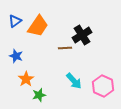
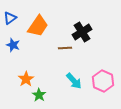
blue triangle: moved 5 px left, 3 px up
black cross: moved 3 px up
blue star: moved 3 px left, 11 px up
pink hexagon: moved 5 px up
green star: rotated 24 degrees counterclockwise
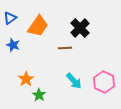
black cross: moved 2 px left, 4 px up; rotated 12 degrees counterclockwise
pink hexagon: moved 1 px right, 1 px down
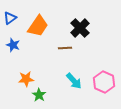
orange star: rotated 28 degrees clockwise
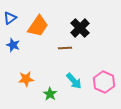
green star: moved 11 px right, 1 px up
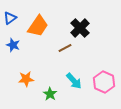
brown line: rotated 24 degrees counterclockwise
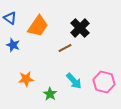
blue triangle: rotated 48 degrees counterclockwise
pink hexagon: rotated 10 degrees counterclockwise
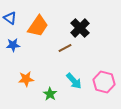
blue star: rotated 24 degrees counterclockwise
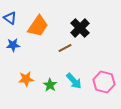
green star: moved 9 px up
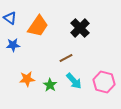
brown line: moved 1 px right, 10 px down
orange star: moved 1 px right
